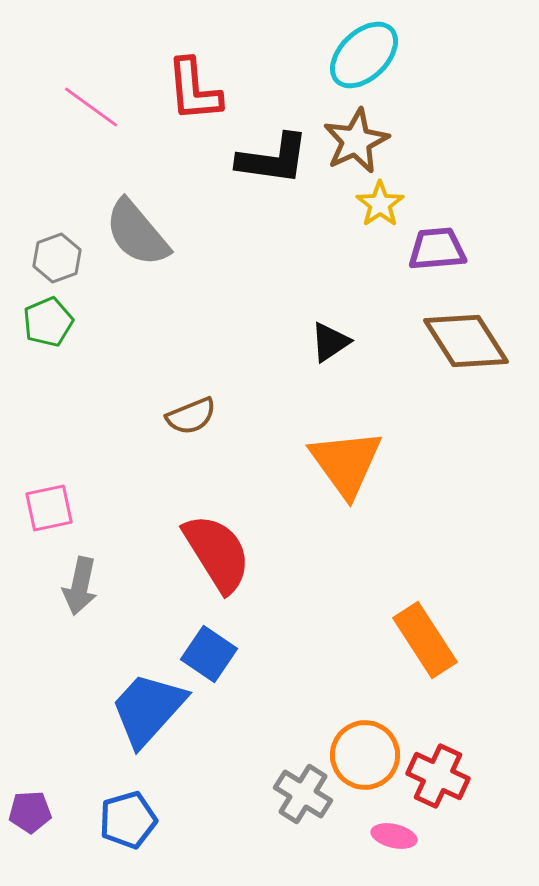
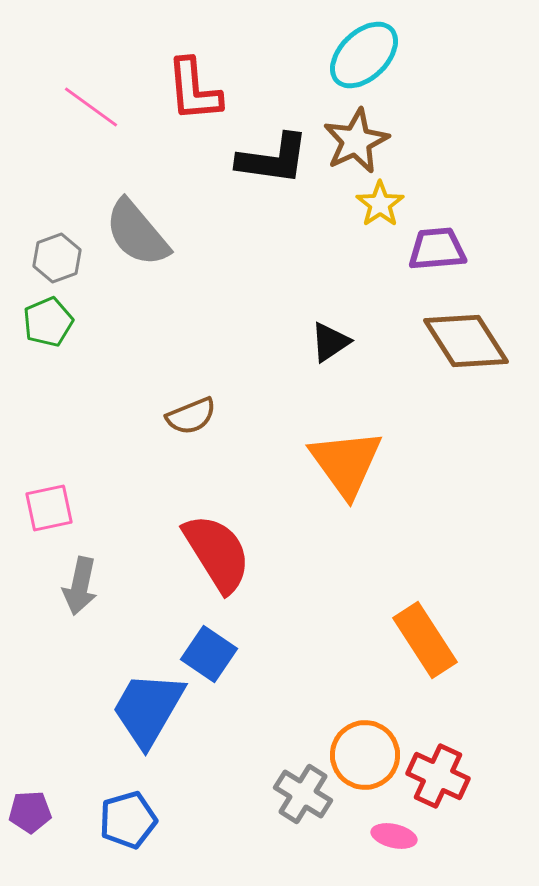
blue trapezoid: rotated 12 degrees counterclockwise
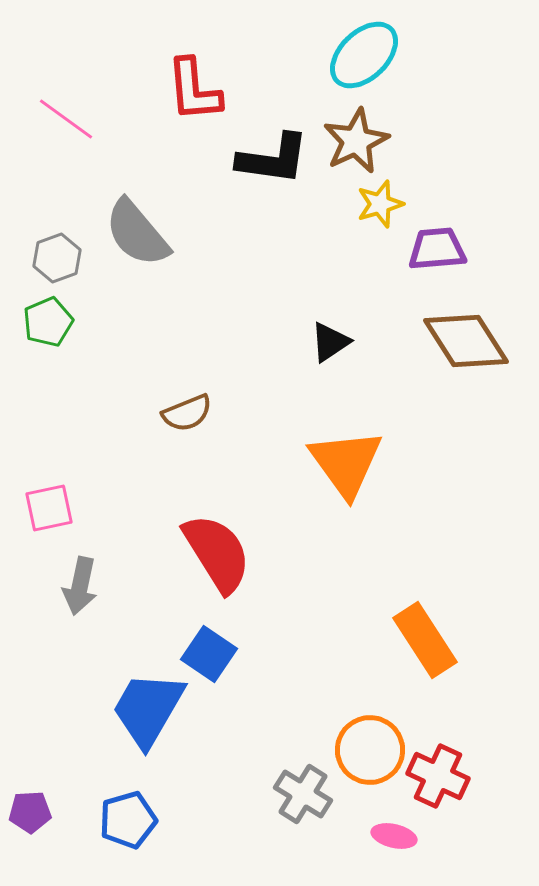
pink line: moved 25 px left, 12 px down
yellow star: rotated 18 degrees clockwise
brown semicircle: moved 4 px left, 3 px up
orange circle: moved 5 px right, 5 px up
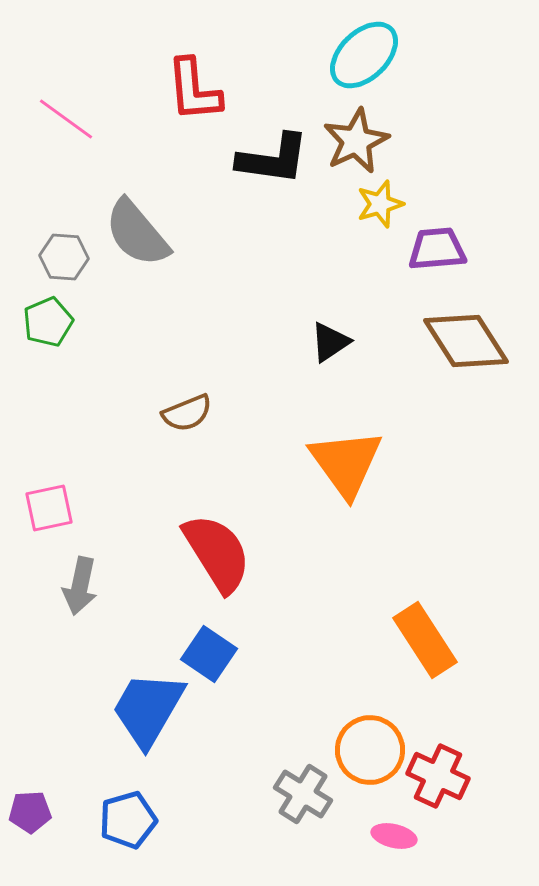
gray hexagon: moved 7 px right, 1 px up; rotated 24 degrees clockwise
